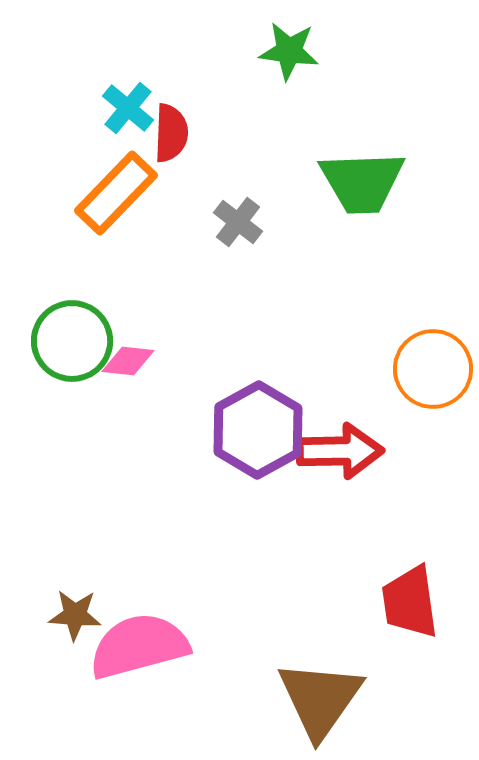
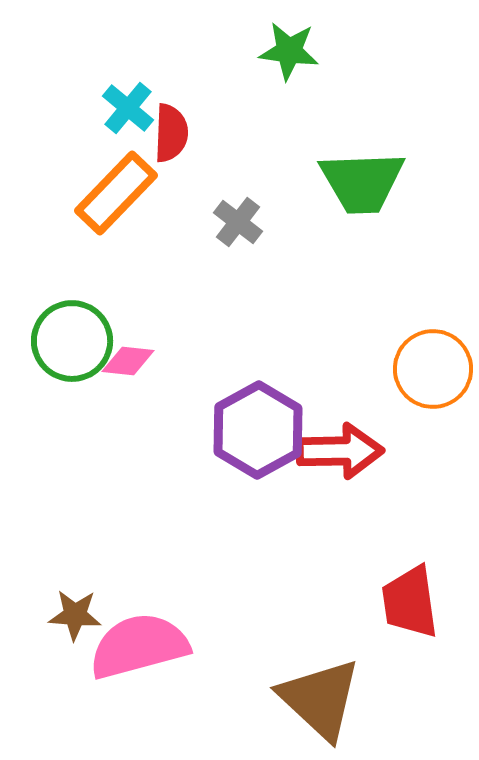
brown triangle: rotated 22 degrees counterclockwise
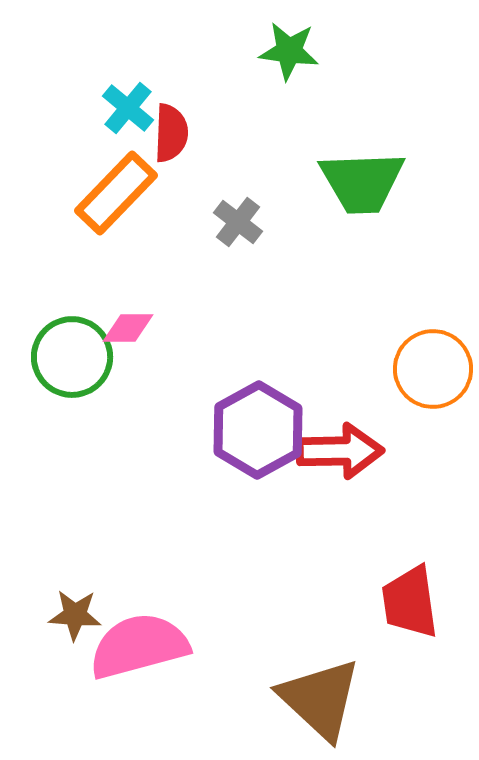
green circle: moved 16 px down
pink diamond: moved 33 px up; rotated 6 degrees counterclockwise
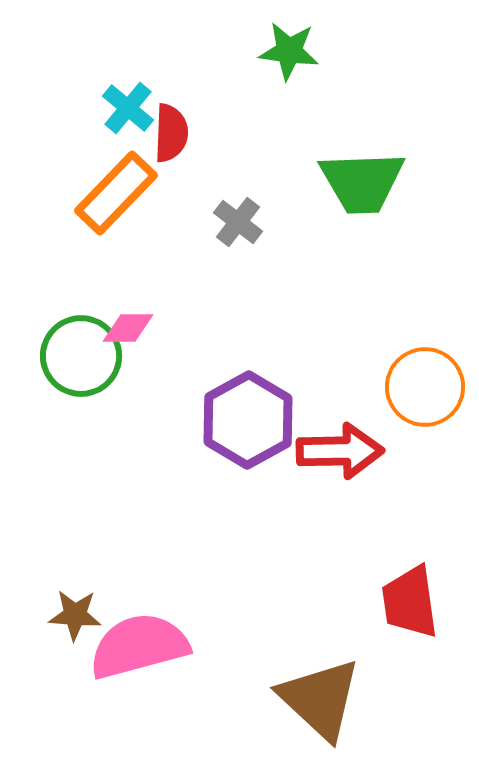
green circle: moved 9 px right, 1 px up
orange circle: moved 8 px left, 18 px down
purple hexagon: moved 10 px left, 10 px up
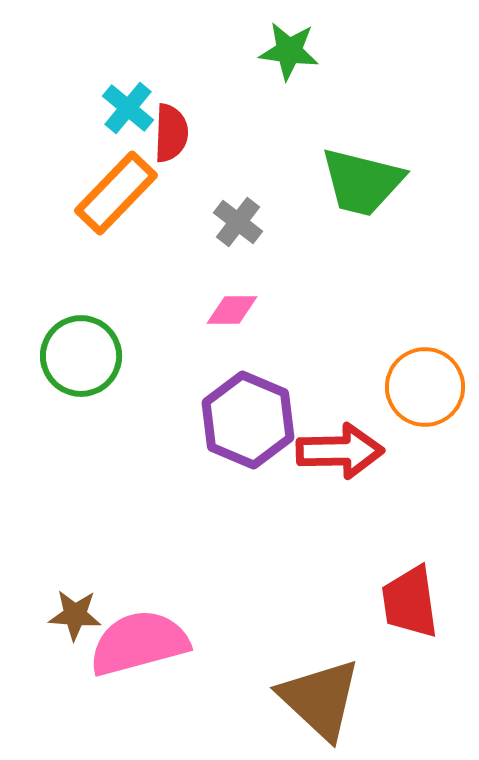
green trapezoid: rotated 16 degrees clockwise
pink diamond: moved 104 px right, 18 px up
purple hexagon: rotated 8 degrees counterclockwise
pink semicircle: moved 3 px up
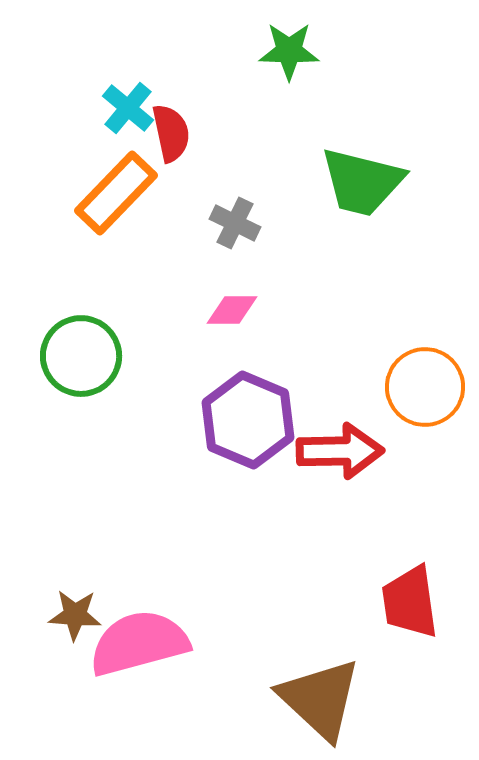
green star: rotated 6 degrees counterclockwise
red semicircle: rotated 14 degrees counterclockwise
gray cross: moved 3 px left, 1 px down; rotated 12 degrees counterclockwise
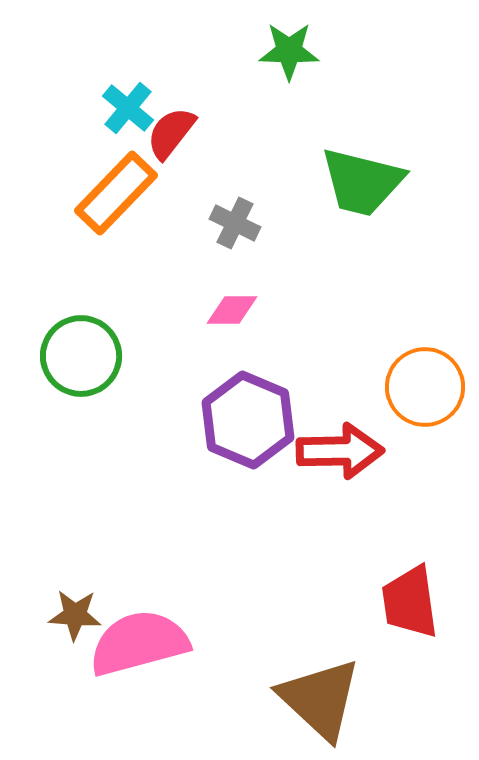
red semicircle: rotated 130 degrees counterclockwise
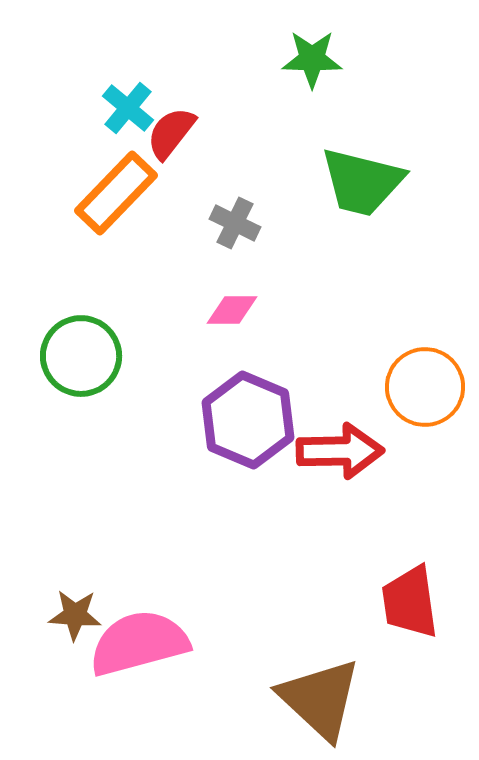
green star: moved 23 px right, 8 px down
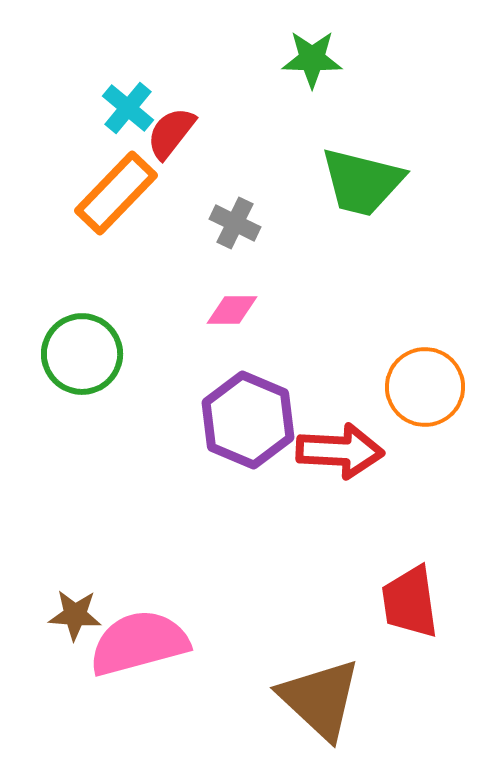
green circle: moved 1 px right, 2 px up
red arrow: rotated 4 degrees clockwise
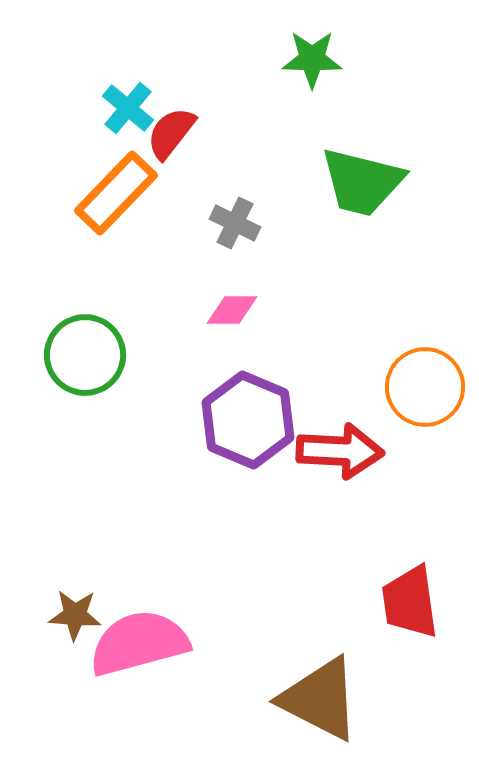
green circle: moved 3 px right, 1 px down
brown triangle: rotated 16 degrees counterclockwise
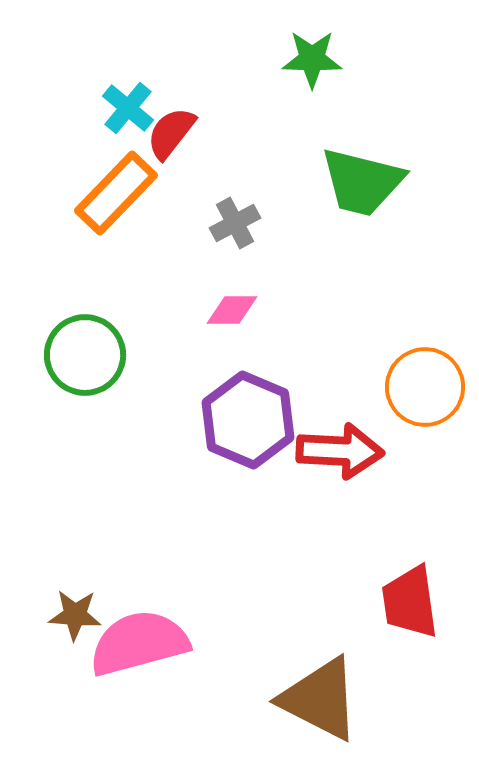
gray cross: rotated 36 degrees clockwise
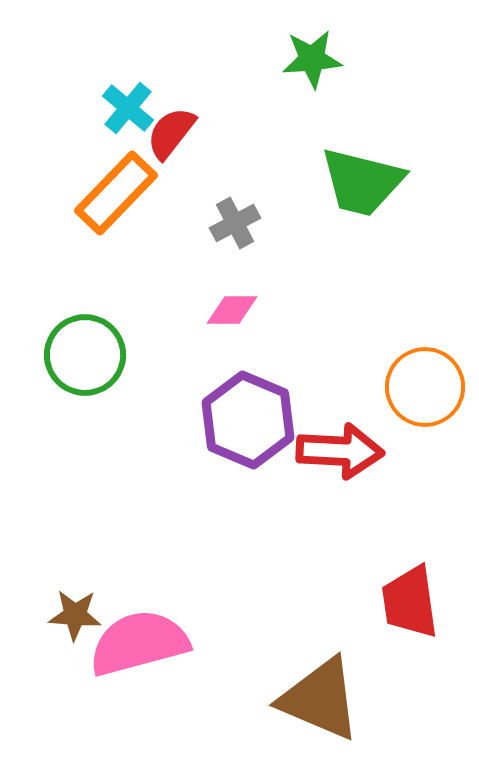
green star: rotated 6 degrees counterclockwise
brown triangle: rotated 4 degrees counterclockwise
